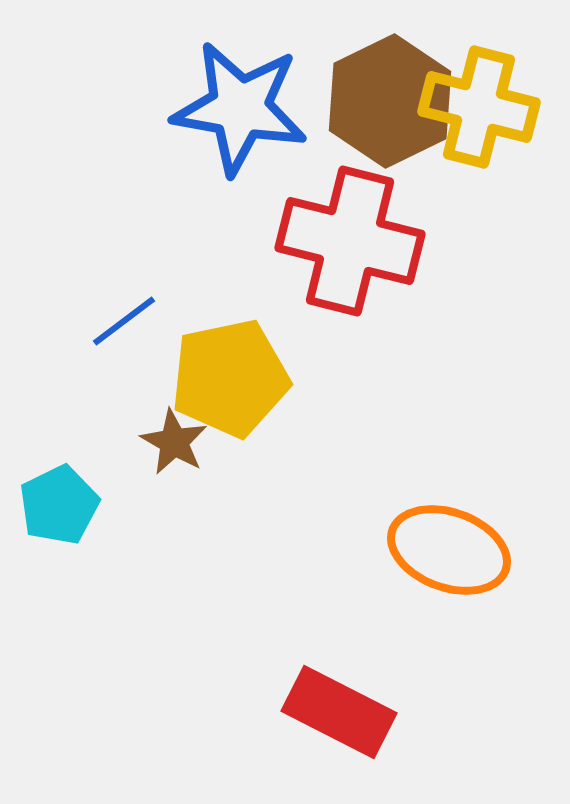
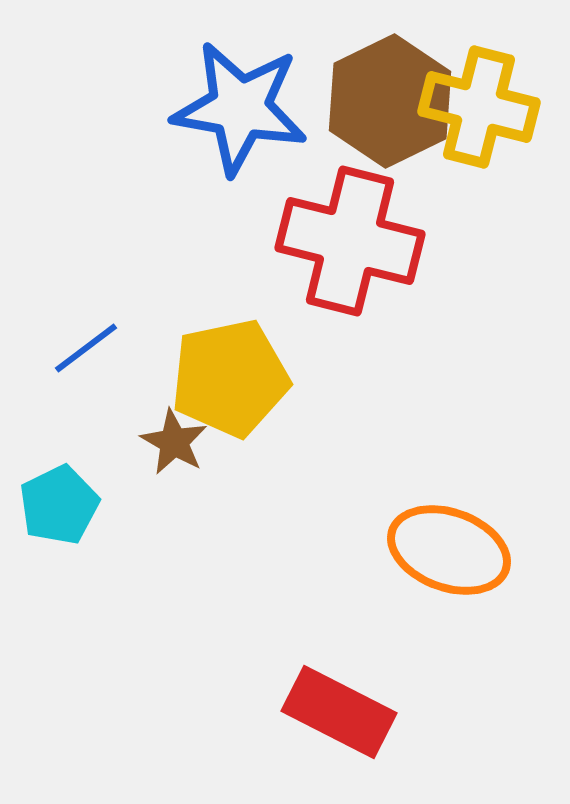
blue line: moved 38 px left, 27 px down
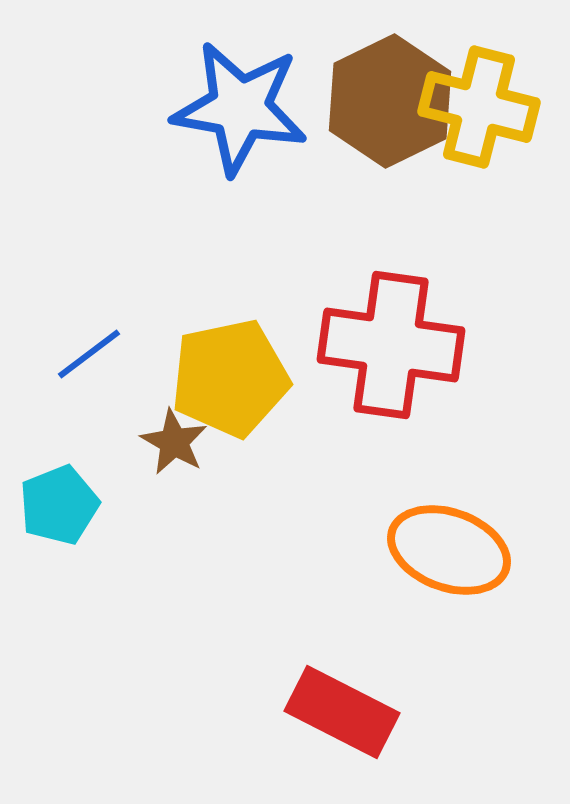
red cross: moved 41 px right, 104 px down; rotated 6 degrees counterclockwise
blue line: moved 3 px right, 6 px down
cyan pentagon: rotated 4 degrees clockwise
red rectangle: moved 3 px right
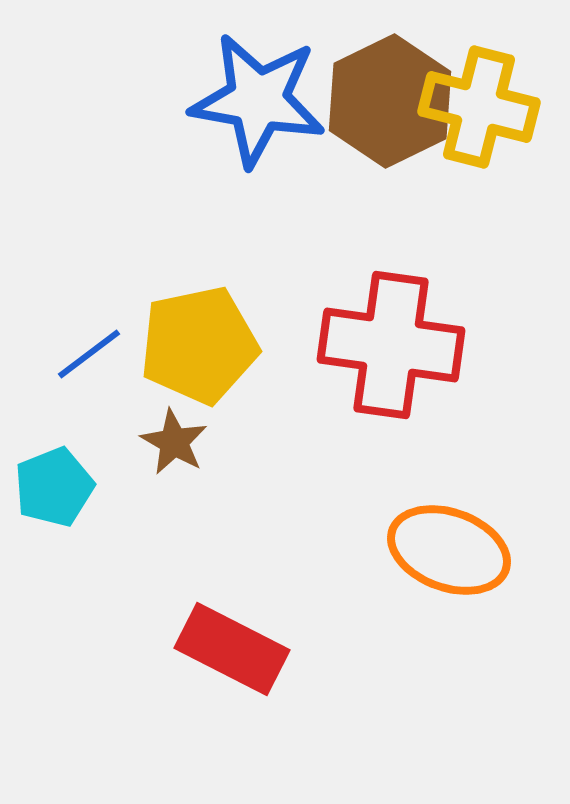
blue star: moved 18 px right, 8 px up
yellow pentagon: moved 31 px left, 33 px up
cyan pentagon: moved 5 px left, 18 px up
red rectangle: moved 110 px left, 63 px up
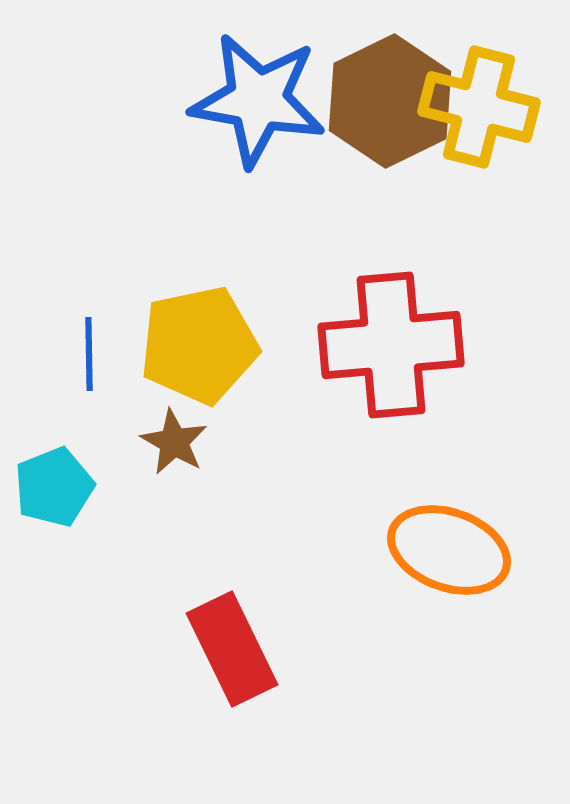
red cross: rotated 13 degrees counterclockwise
blue line: rotated 54 degrees counterclockwise
red rectangle: rotated 37 degrees clockwise
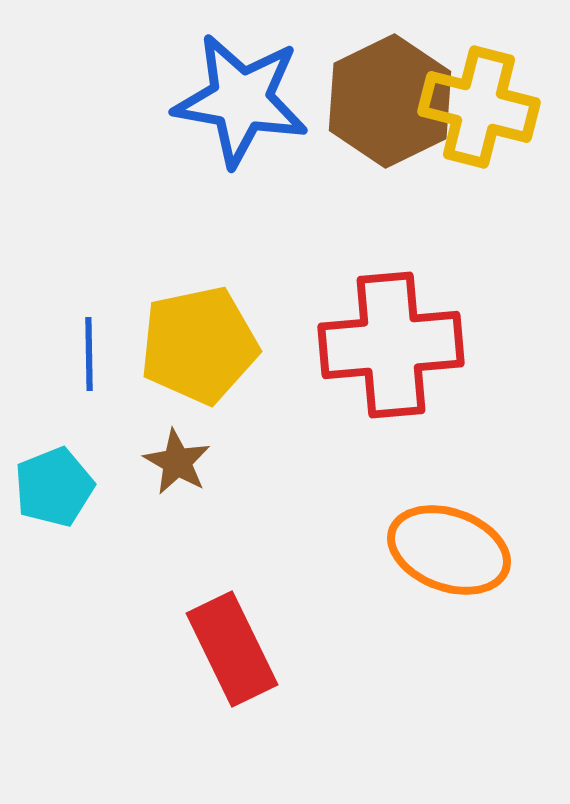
blue star: moved 17 px left
brown star: moved 3 px right, 20 px down
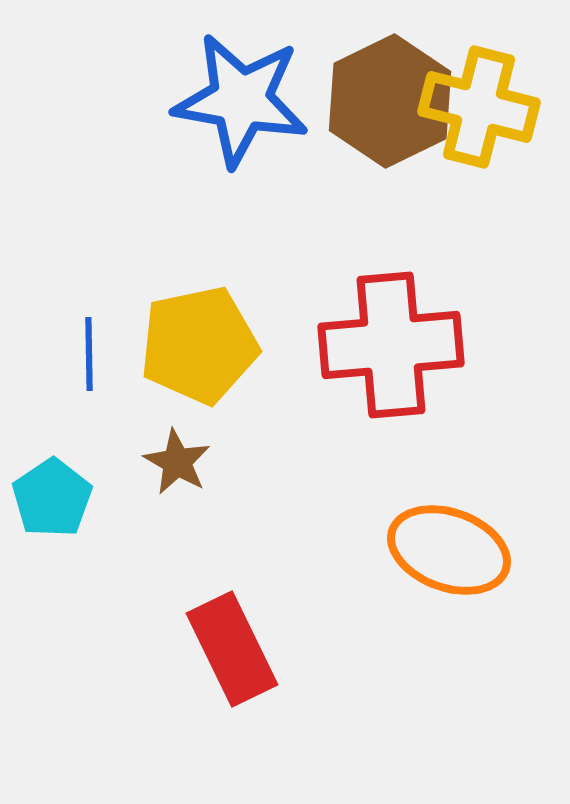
cyan pentagon: moved 2 px left, 11 px down; rotated 12 degrees counterclockwise
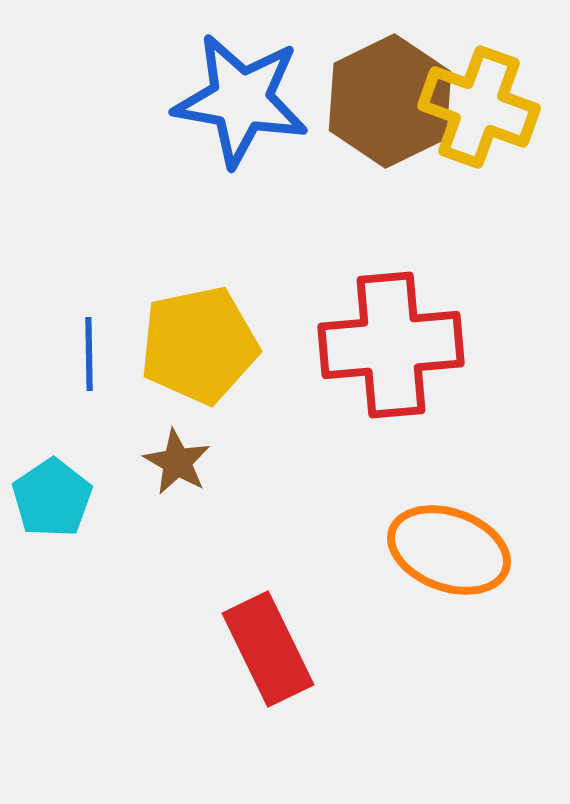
yellow cross: rotated 6 degrees clockwise
red rectangle: moved 36 px right
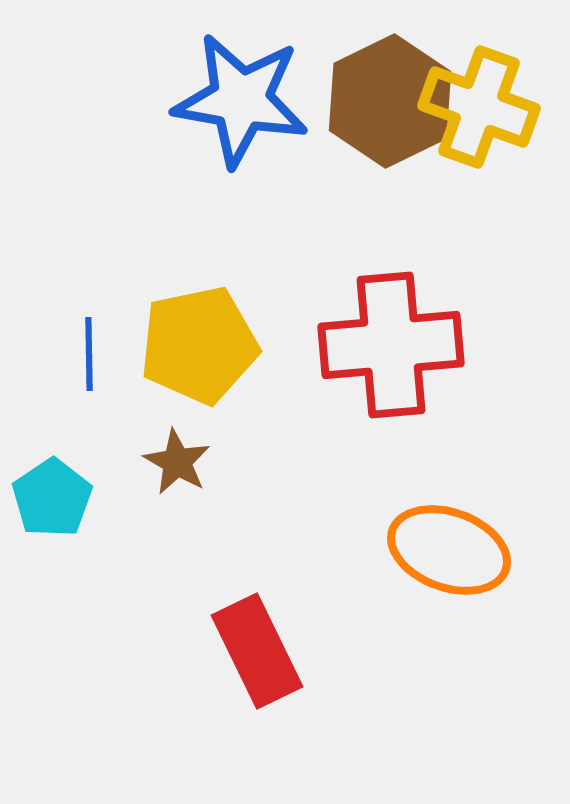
red rectangle: moved 11 px left, 2 px down
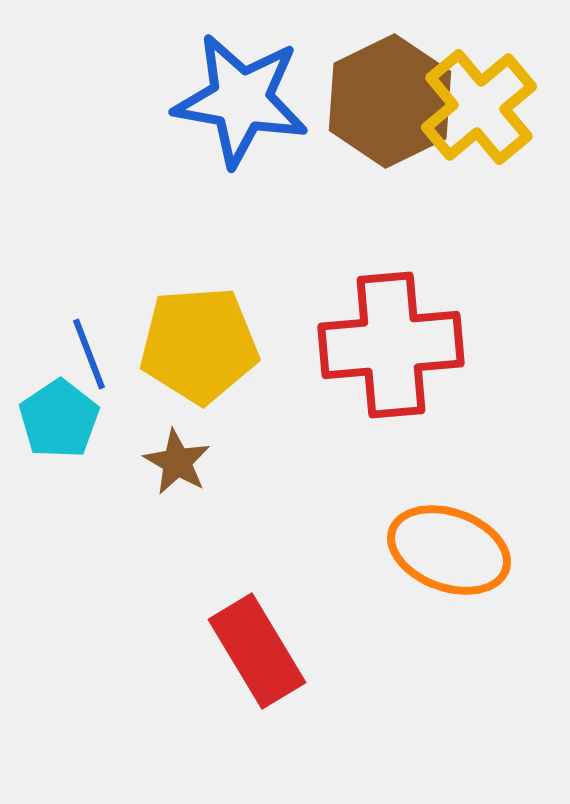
yellow cross: rotated 30 degrees clockwise
yellow pentagon: rotated 8 degrees clockwise
blue line: rotated 20 degrees counterclockwise
cyan pentagon: moved 7 px right, 79 px up
red rectangle: rotated 5 degrees counterclockwise
